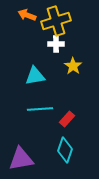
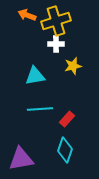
yellow star: rotated 24 degrees clockwise
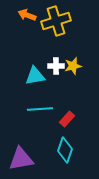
white cross: moved 22 px down
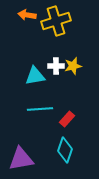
orange arrow: rotated 12 degrees counterclockwise
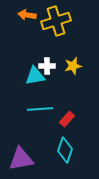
white cross: moved 9 px left
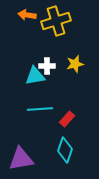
yellow star: moved 2 px right, 2 px up
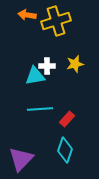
purple triangle: rotated 36 degrees counterclockwise
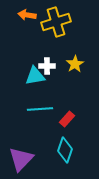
yellow cross: moved 1 px down
yellow star: rotated 18 degrees counterclockwise
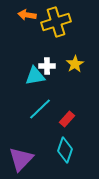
cyan line: rotated 40 degrees counterclockwise
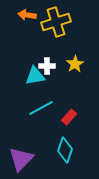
cyan line: moved 1 px right, 1 px up; rotated 15 degrees clockwise
red rectangle: moved 2 px right, 2 px up
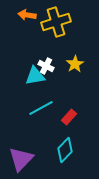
white cross: moved 1 px left; rotated 28 degrees clockwise
cyan diamond: rotated 25 degrees clockwise
